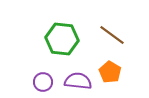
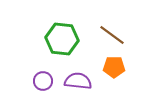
orange pentagon: moved 4 px right, 5 px up; rotated 30 degrees counterclockwise
purple circle: moved 1 px up
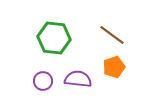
green hexagon: moved 8 px left, 1 px up
orange pentagon: rotated 20 degrees counterclockwise
purple semicircle: moved 2 px up
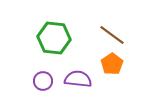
orange pentagon: moved 2 px left, 3 px up; rotated 15 degrees counterclockwise
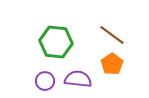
green hexagon: moved 2 px right, 4 px down
purple circle: moved 2 px right
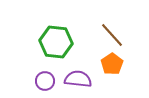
brown line: rotated 12 degrees clockwise
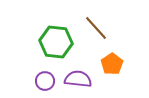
brown line: moved 16 px left, 7 px up
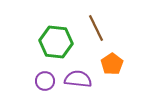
brown line: rotated 16 degrees clockwise
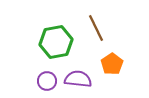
green hexagon: rotated 16 degrees counterclockwise
purple circle: moved 2 px right
